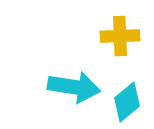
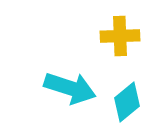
cyan arrow: moved 4 px left, 1 px down; rotated 9 degrees clockwise
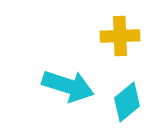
cyan arrow: moved 2 px left, 2 px up
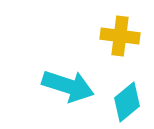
yellow cross: rotated 9 degrees clockwise
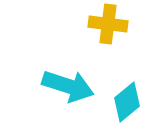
yellow cross: moved 12 px left, 12 px up
